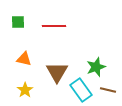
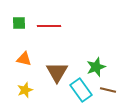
green square: moved 1 px right, 1 px down
red line: moved 5 px left
yellow star: rotated 14 degrees clockwise
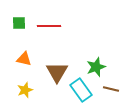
brown line: moved 3 px right, 1 px up
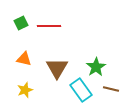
green square: moved 2 px right; rotated 24 degrees counterclockwise
green star: rotated 12 degrees counterclockwise
brown triangle: moved 4 px up
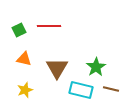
green square: moved 2 px left, 7 px down
cyan rectangle: rotated 40 degrees counterclockwise
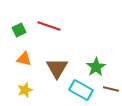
red line: rotated 20 degrees clockwise
cyan rectangle: rotated 15 degrees clockwise
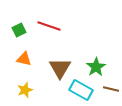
brown triangle: moved 3 px right
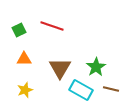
red line: moved 3 px right
orange triangle: rotated 14 degrees counterclockwise
